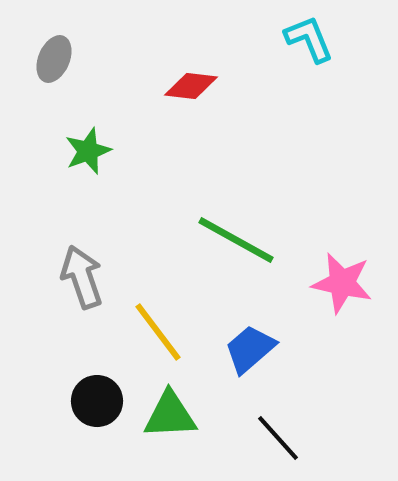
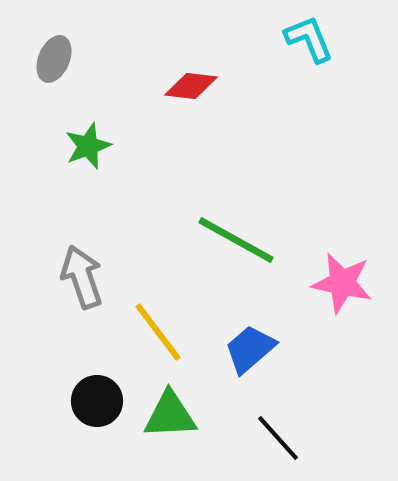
green star: moved 5 px up
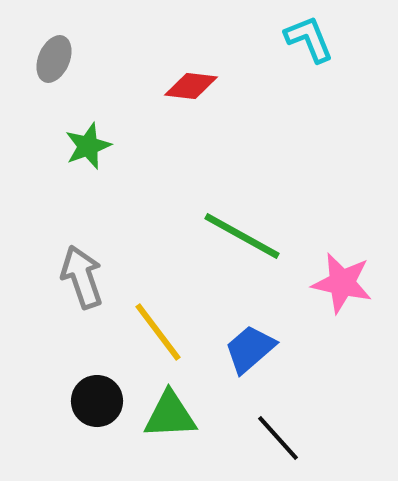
green line: moved 6 px right, 4 px up
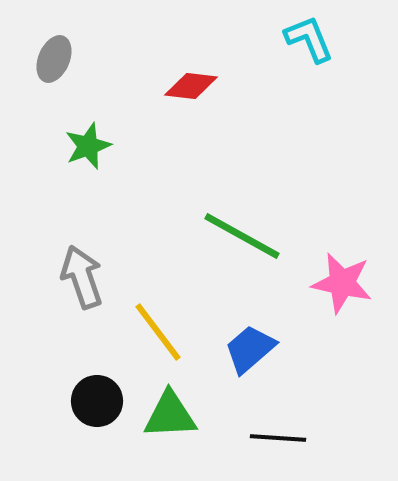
black line: rotated 44 degrees counterclockwise
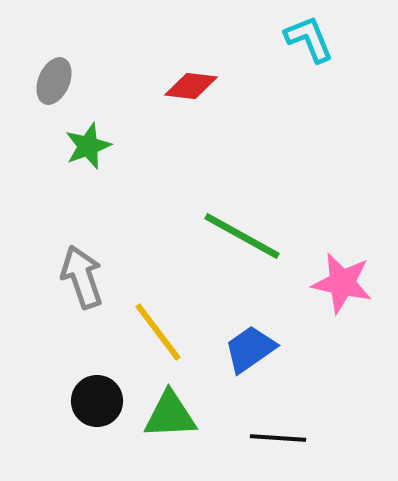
gray ellipse: moved 22 px down
blue trapezoid: rotated 6 degrees clockwise
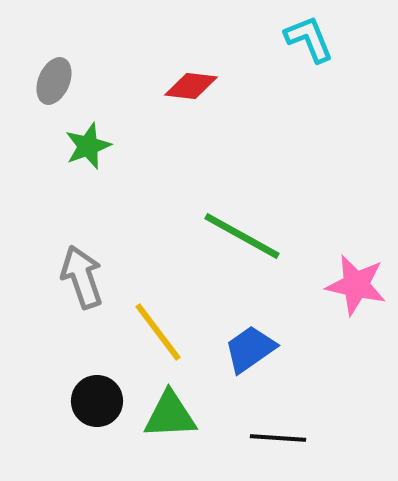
pink star: moved 14 px right, 2 px down
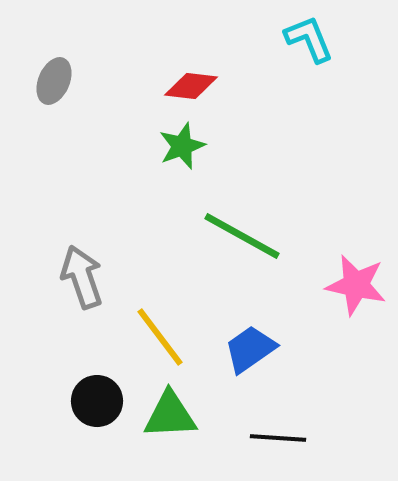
green star: moved 94 px right
yellow line: moved 2 px right, 5 px down
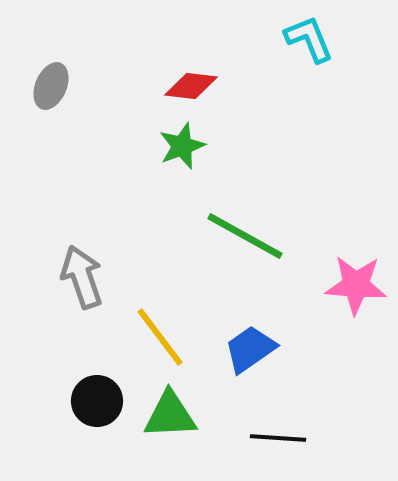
gray ellipse: moved 3 px left, 5 px down
green line: moved 3 px right
pink star: rotated 8 degrees counterclockwise
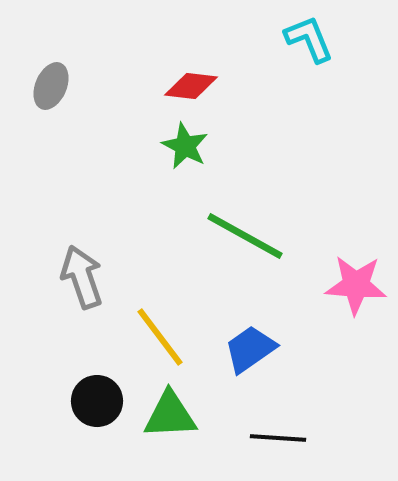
green star: moved 3 px right; rotated 24 degrees counterclockwise
